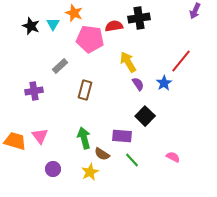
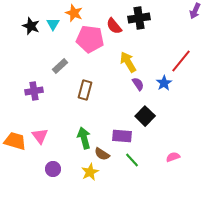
red semicircle: rotated 120 degrees counterclockwise
pink semicircle: rotated 48 degrees counterclockwise
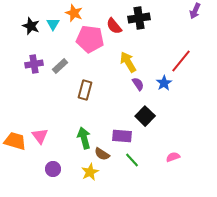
purple cross: moved 27 px up
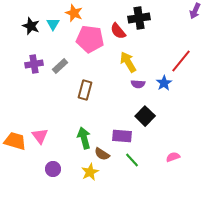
red semicircle: moved 4 px right, 5 px down
purple semicircle: rotated 128 degrees clockwise
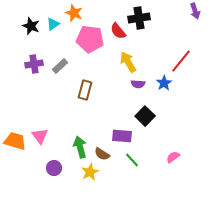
purple arrow: rotated 42 degrees counterclockwise
cyan triangle: rotated 24 degrees clockwise
green arrow: moved 4 px left, 9 px down
pink semicircle: rotated 16 degrees counterclockwise
purple circle: moved 1 px right, 1 px up
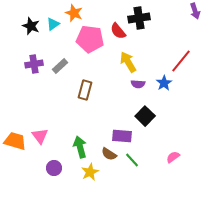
brown semicircle: moved 7 px right
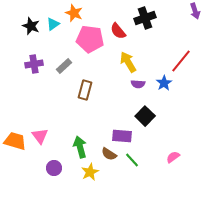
black cross: moved 6 px right; rotated 10 degrees counterclockwise
gray rectangle: moved 4 px right
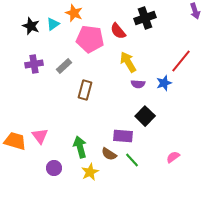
blue star: rotated 14 degrees clockwise
purple rectangle: moved 1 px right
